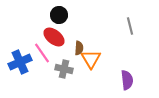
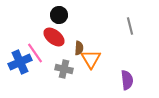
pink line: moved 7 px left
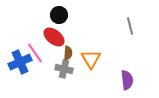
brown semicircle: moved 11 px left, 5 px down
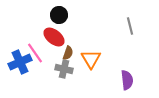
brown semicircle: rotated 16 degrees clockwise
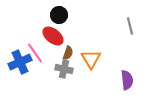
red ellipse: moved 1 px left, 1 px up
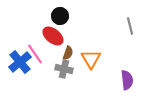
black circle: moved 1 px right, 1 px down
pink line: moved 1 px down
blue cross: rotated 15 degrees counterclockwise
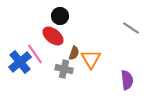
gray line: moved 1 px right, 2 px down; rotated 42 degrees counterclockwise
brown semicircle: moved 6 px right
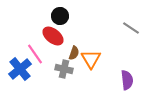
blue cross: moved 7 px down
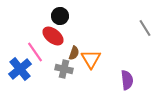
gray line: moved 14 px right; rotated 24 degrees clockwise
pink line: moved 2 px up
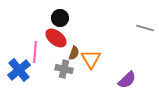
black circle: moved 2 px down
gray line: rotated 42 degrees counterclockwise
red ellipse: moved 3 px right, 2 px down
pink line: rotated 40 degrees clockwise
blue cross: moved 1 px left, 1 px down
purple semicircle: rotated 54 degrees clockwise
